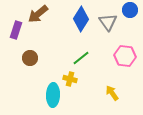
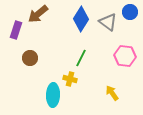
blue circle: moved 2 px down
gray triangle: rotated 18 degrees counterclockwise
green line: rotated 24 degrees counterclockwise
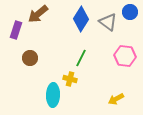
yellow arrow: moved 4 px right, 6 px down; rotated 84 degrees counterclockwise
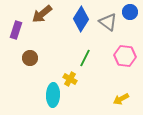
brown arrow: moved 4 px right
green line: moved 4 px right
yellow cross: rotated 16 degrees clockwise
yellow arrow: moved 5 px right
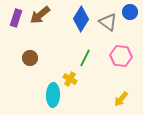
brown arrow: moved 2 px left, 1 px down
purple rectangle: moved 12 px up
pink hexagon: moved 4 px left
yellow arrow: rotated 21 degrees counterclockwise
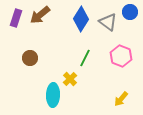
pink hexagon: rotated 15 degrees clockwise
yellow cross: rotated 16 degrees clockwise
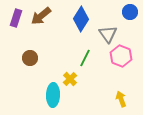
brown arrow: moved 1 px right, 1 px down
gray triangle: moved 12 px down; rotated 18 degrees clockwise
yellow arrow: rotated 119 degrees clockwise
